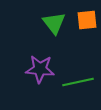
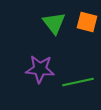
orange square: moved 2 px down; rotated 20 degrees clockwise
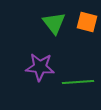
purple star: moved 2 px up
green line: rotated 8 degrees clockwise
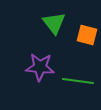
orange square: moved 13 px down
green line: moved 1 px up; rotated 12 degrees clockwise
